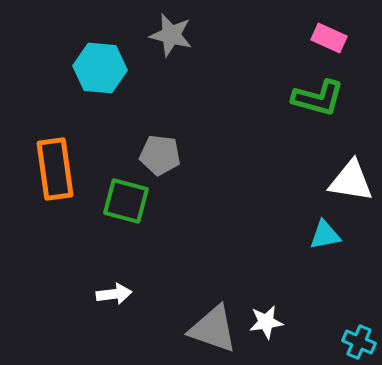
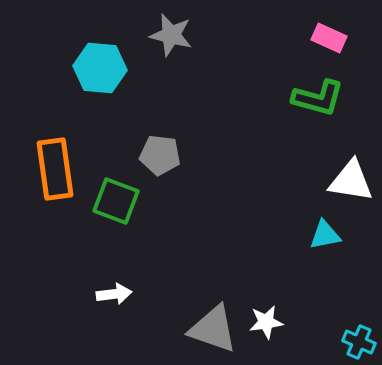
green square: moved 10 px left; rotated 6 degrees clockwise
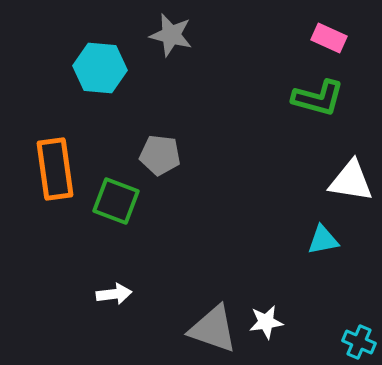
cyan triangle: moved 2 px left, 5 px down
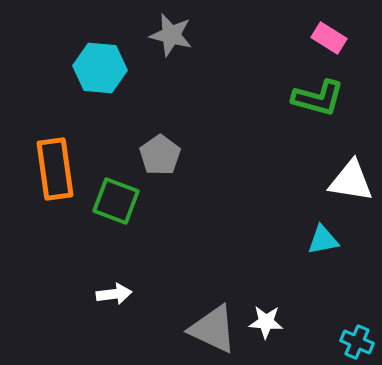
pink rectangle: rotated 8 degrees clockwise
gray pentagon: rotated 30 degrees clockwise
white star: rotated 12 degrees clockwise
gray triangle: rotated 6 degrees clockwise
cyan cross: moved 2 px left
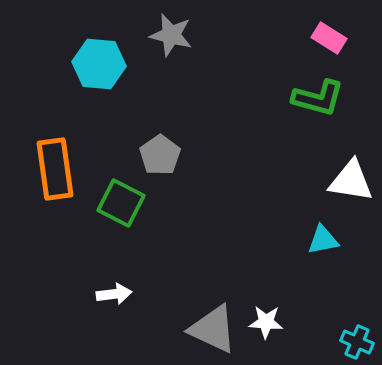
cyan hexagon: moved 1 px left, 4 px up
green square: moved 5 px right, 2 px down; rotated 6 degrees clockwise
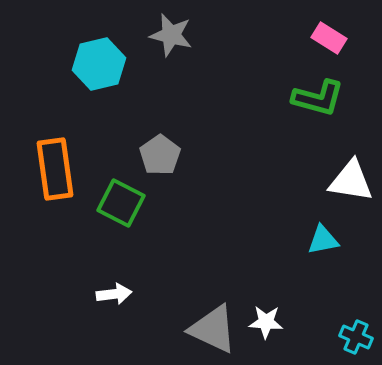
cyan hexagon: rotated 18 degrees counterclockwise
cyan cross: moved 1 px left, 5 px up
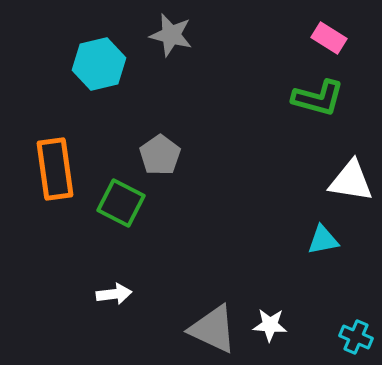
white star: moved 4 px right, 3 px down
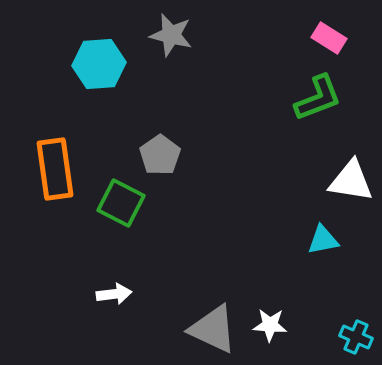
cyan hexagon: rotated 9 degrees clockwise
green L-shape: rotated 36 degrees counterclockwise
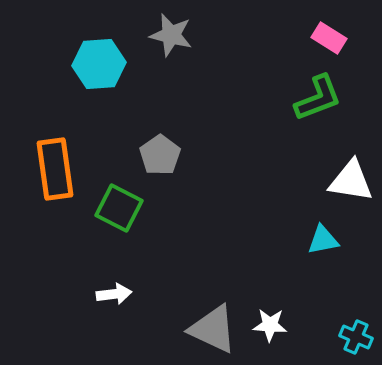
green square: moved 2 px left, 5 px down
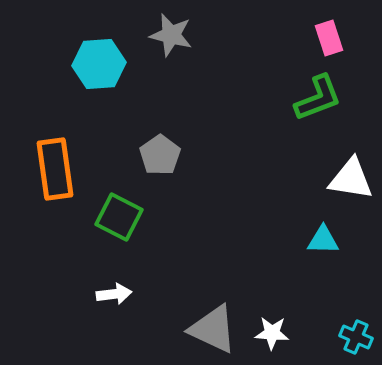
pink rectangle: rotated 40 degrees clockwise
white triangle: moved 2 px up
green square: moved 9 px down
cyan triangle: rotated 12 degrees clockwise
white star: moved 2 px right, 8 px down
